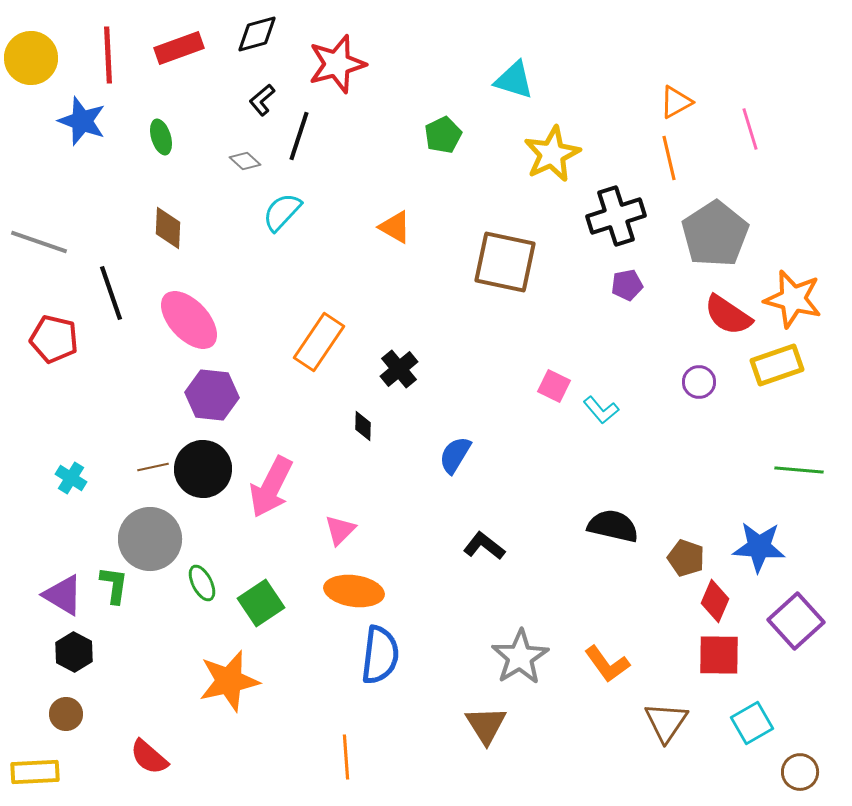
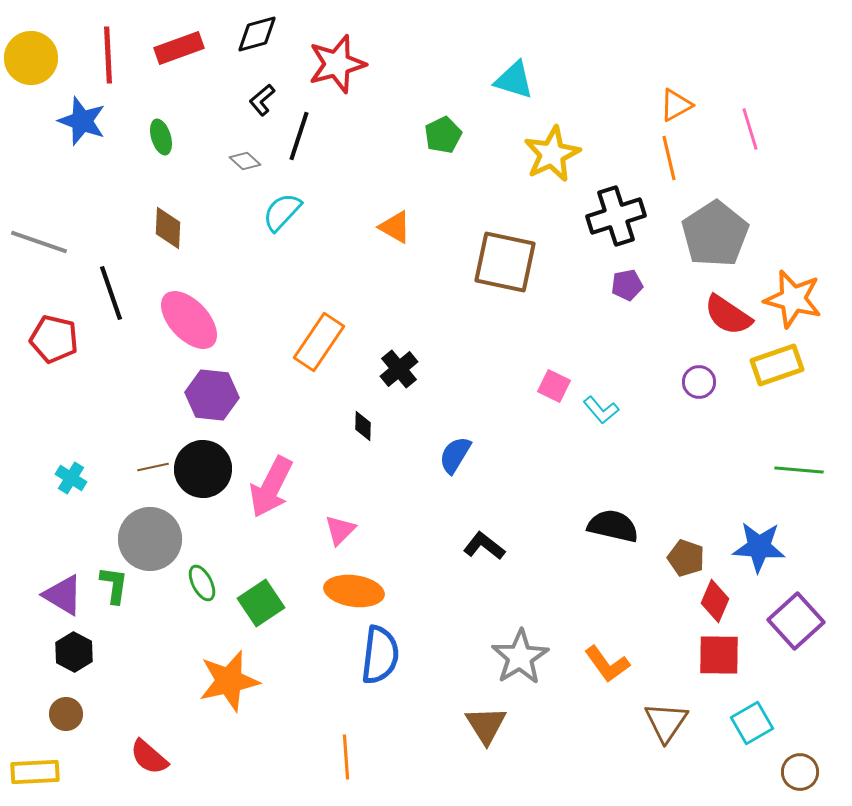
orange triangle at (676, 102): moved 3 px down
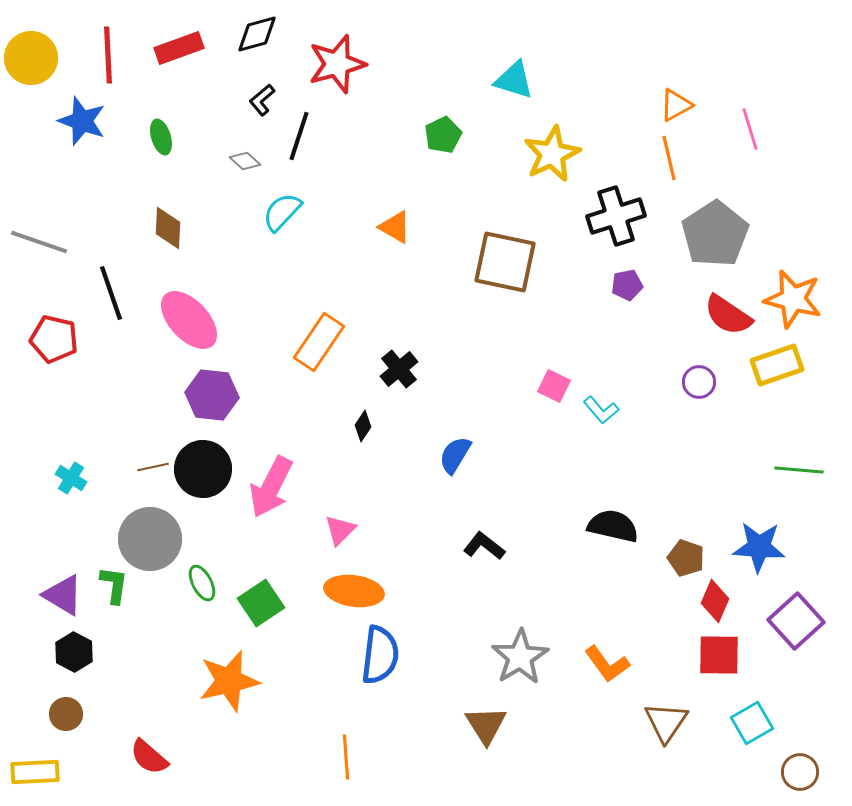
black diamond at (363, 426): rotated 32 degrees clockwise
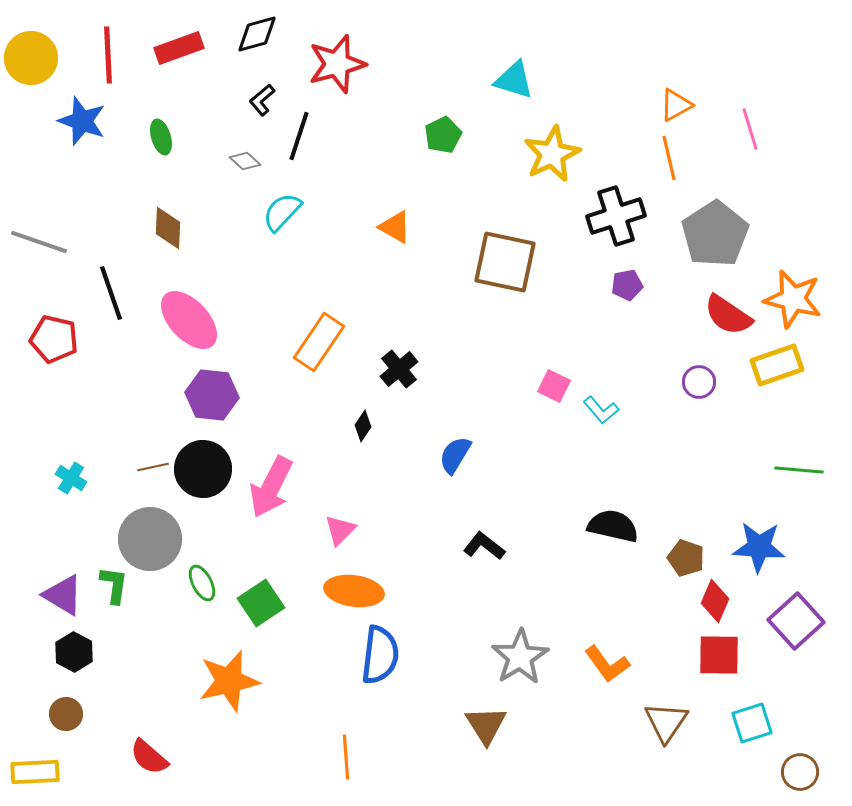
cyan square at (752, 723): rotated 12 degrees clockwise
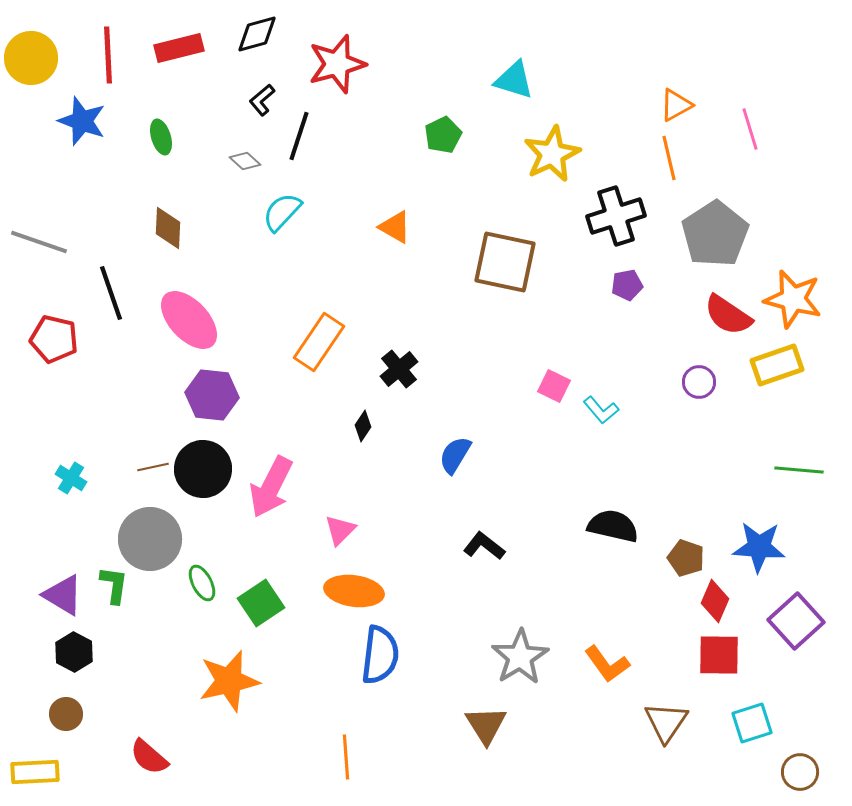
red rectangle at (179, 48): rotated 6 degrees clockwise
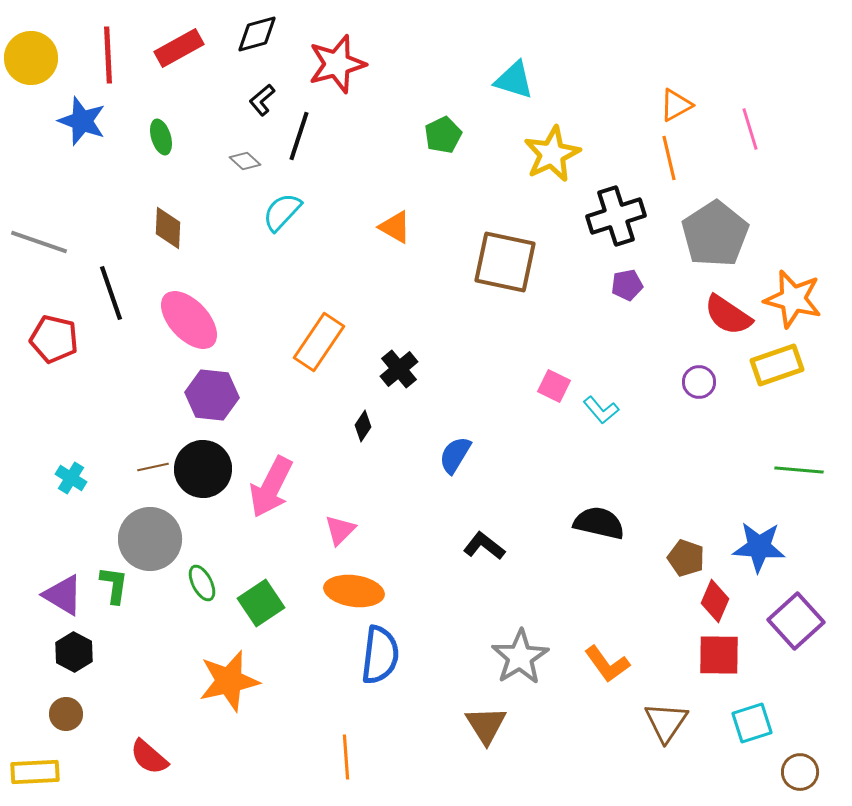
red rectangle at (179, 48): rotated 15 degrees counterclockwise
black semicircle at (613, 526): moved 14 px left, 3 px up
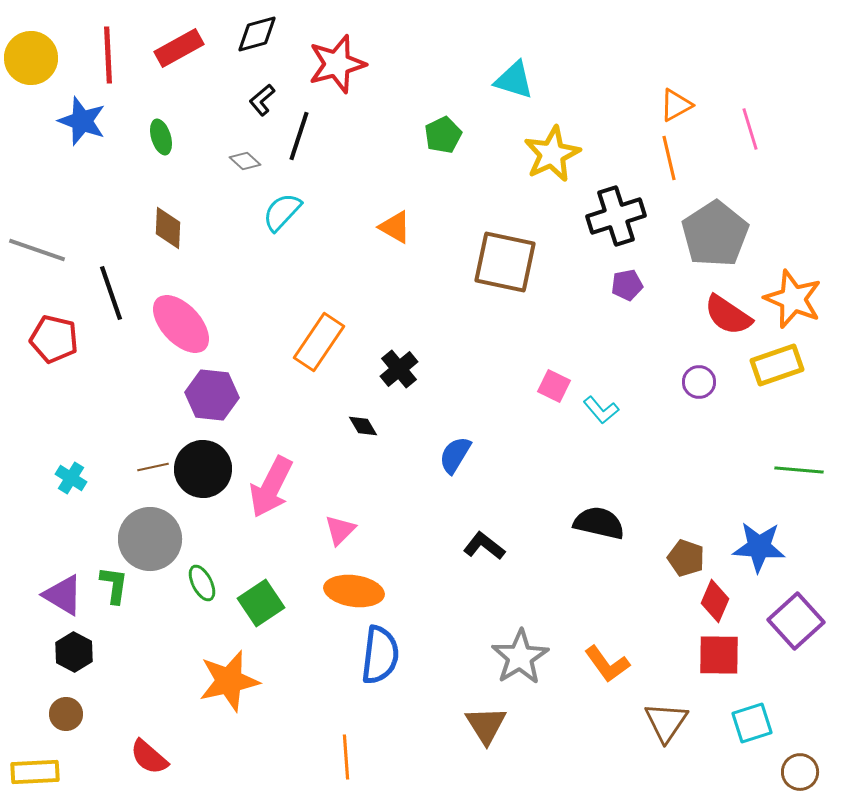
gray line at (39, 242): moved 2 px left, 8 px down
orange star at (793, 299): rotated 8 degrees clockwise
pink ellipse at (189, 320): moved 8 px left, 4 px down
black diamond at (363, 426): rotated 64 degrees counterclockwise
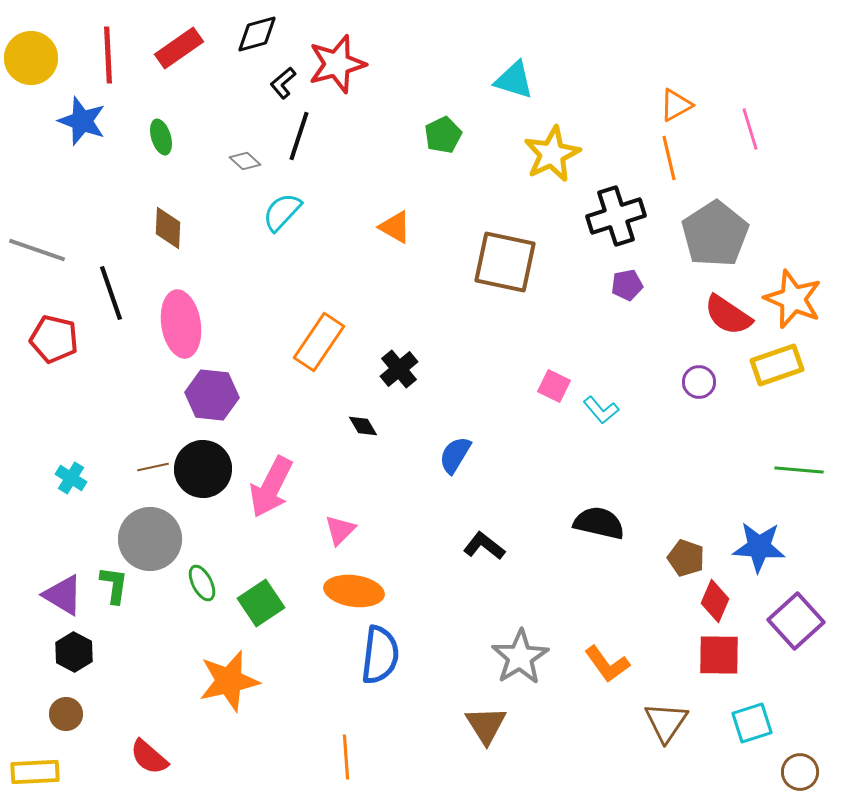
red rectangle at (179, 48): rotated 6 degrees counterclockwise
black L-shape at (262, 100): moved 21 px right, 17 px up
pink ellipse at (181, 324): rotated 34 degrees clockwise
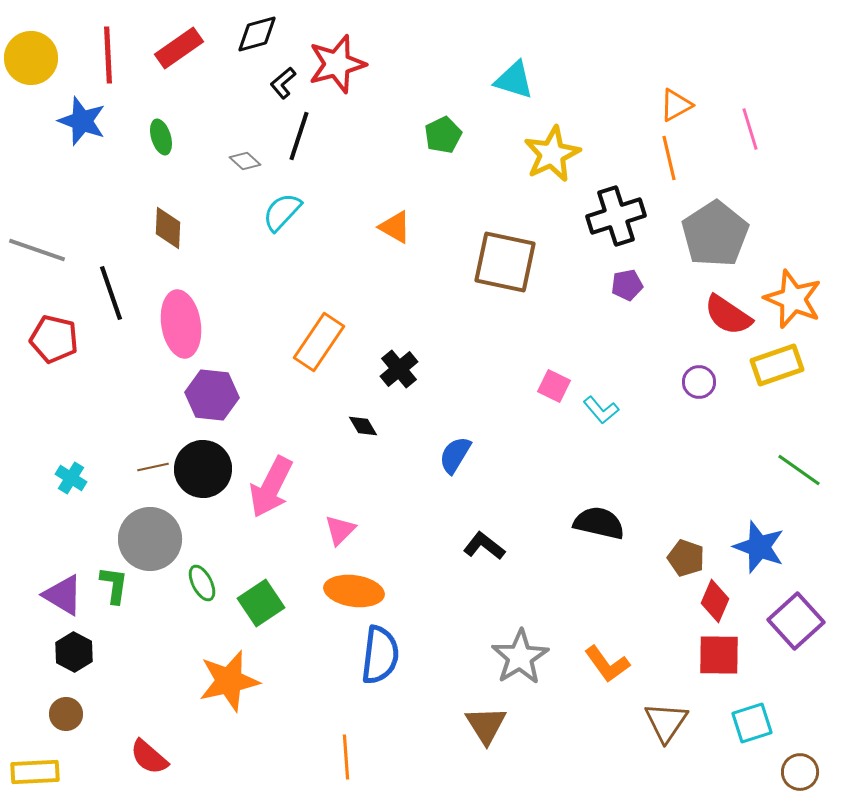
green line at (799, 470): rotated 30 degrees clockwise
blue star at (759, 547): rotated 16 degrees clockwise
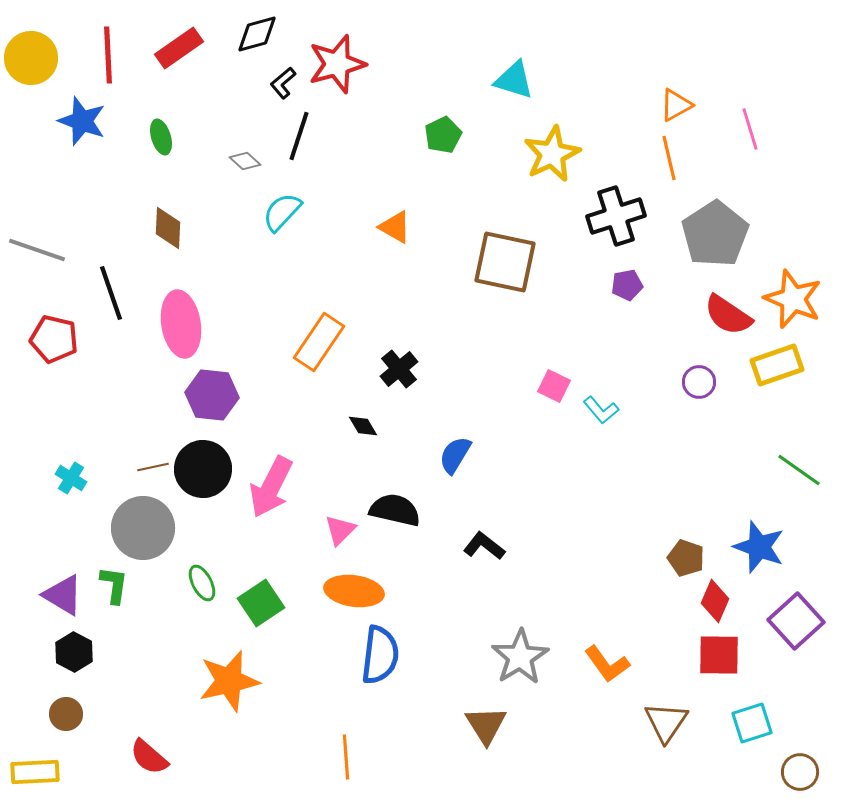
black semicircle at (599, 523): moved 204 px left, 13 px up
gray circle at (150, 539): moved 7 px left, 11 px up
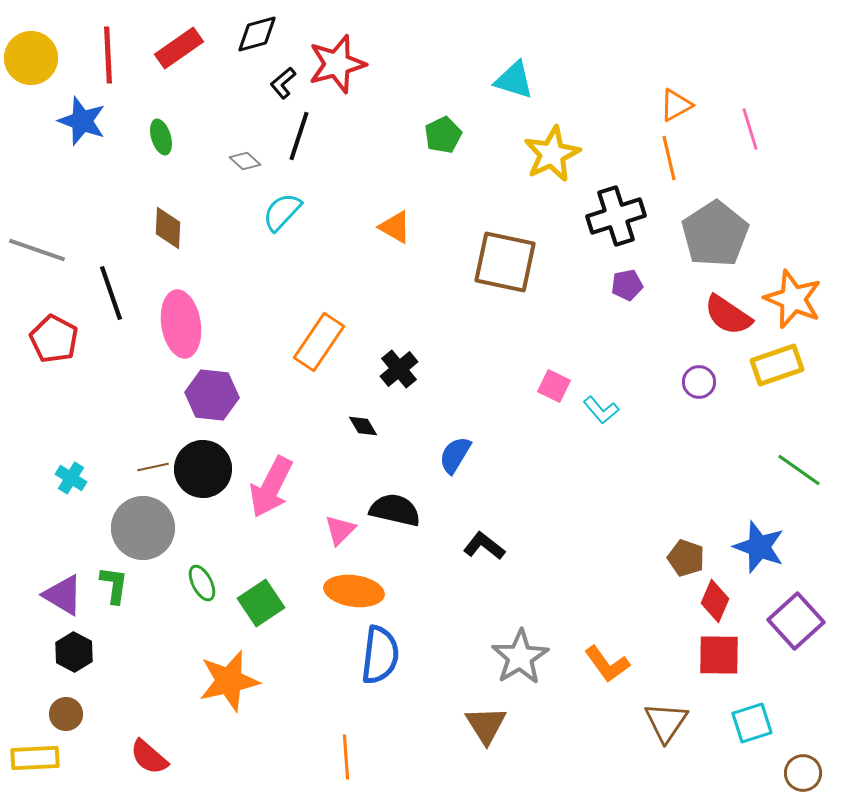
red pentagon at (54, 339): rotated 15 degrees clockwise
yellow rectangle at (35, 772): moved 14 px up
brown circle at (800, 772): moved 3 px right, 1 px down
